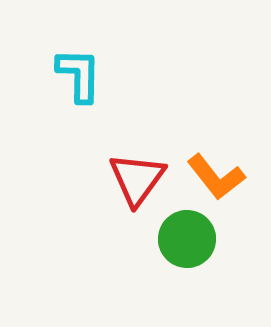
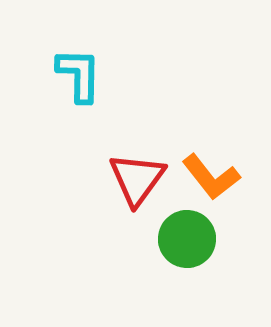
orange L-shape: moved 5 px left
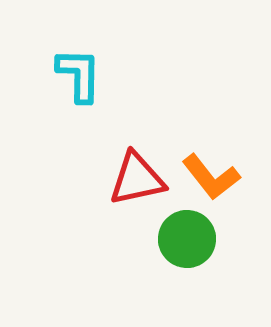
red triangle: rotated 42 degrees clockwise
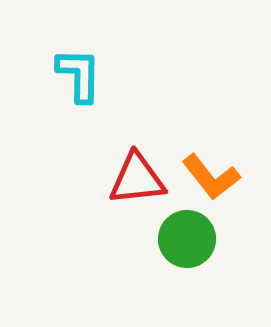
red triangle: rotated 6 degrees clockwise
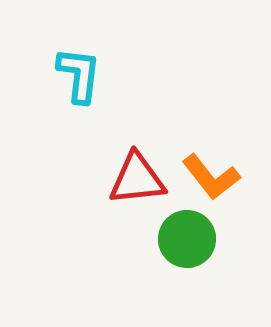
cyan L-shape: rotated 6 degrees clockwise
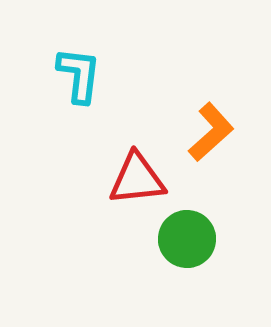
orange L-shape: moved 45 px up; rotated 94 degrees counterclockwise
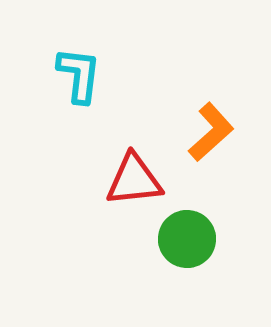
red triangle: moved 3 px left, 1 px down
